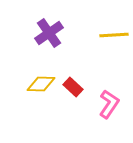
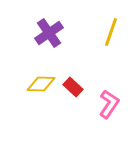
yellow line: moved 3 px left, 3 px up; rotated 68 degrees counterclockwise
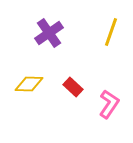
yellow diamond: moved 12 px left
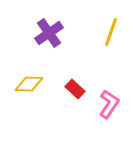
red rectangle: moved 2 px right, 2 px down
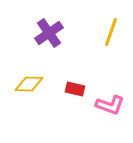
red rectangle: rotated 30 degrees counterclockwise
pink L-shape: moved 1 px right, 1 px down; rotated 76 degrees clockwise
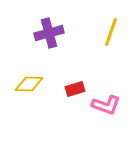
purple cross: rotated 20 degrees clockwise
red rectangle: rotated 30 degrees counterclockwise
pink L-shape: moved 4 px left
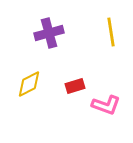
yellow line: rotated 28 degrees counterclockwise
yellow diamond: rotated 28 degrees counterclockwise
red rectangle: moved 3 px up
